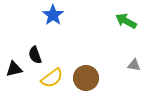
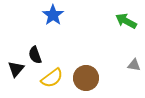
black triangle: moved 2 px right; rotated 36 degrees counterclockwise
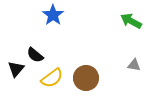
green arrow: moved 5 px right
black semicircle: rotated 30 degrees counterclockwise
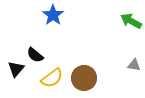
brown circle: moved 2 px left
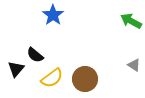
gray triangle: rotated 24 degrees clockwise
brown circle: moved 1 px right, 1 px down
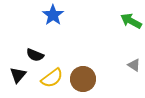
black semicircle: rotated 18 degrees counterclockwise
black triangle: moved 2 px right, 6 px down
brown circle: moved 2 px left
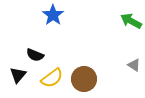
brown circle: moved 1 px right
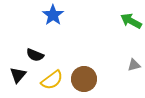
gray triangle: rotated 48 degrees counterclockwise
yellow semicircle: moved 2 px down
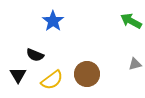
blue star: moved 6 px down
gray triangle: moved 1 px right, 1 px up
black triangle: rotated 12 degrees counterclockwise
brown circle: moved 3 px right, 5 px up
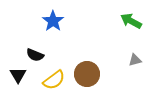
gray triangle: moved 4 px up
yellow semicircle: moved 2 px right
